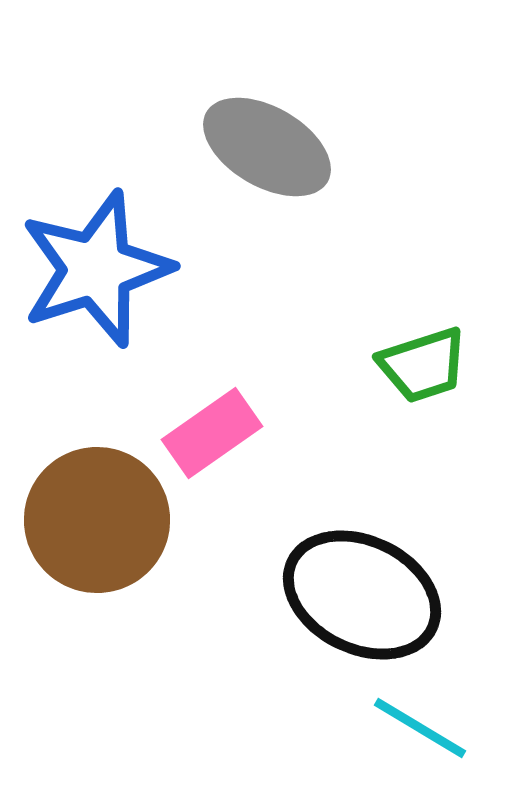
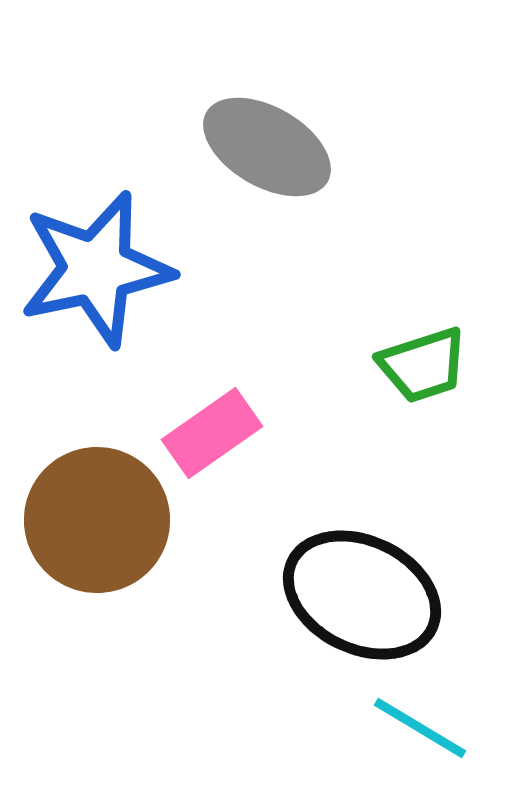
blue star: rotated 6 degrees clockwise
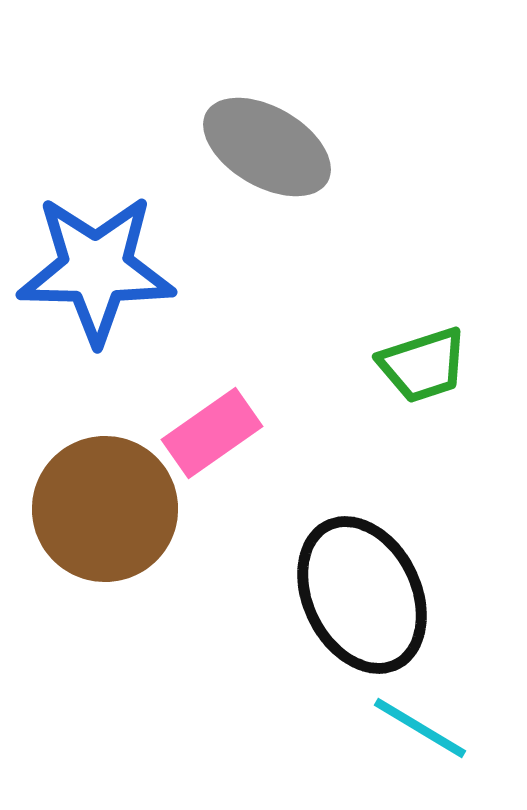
blue star: rotated 13 degrees clockwise
brown circle: moved 8 px right, 11 px up
black ellipse: rotated 38 degrees clockwise
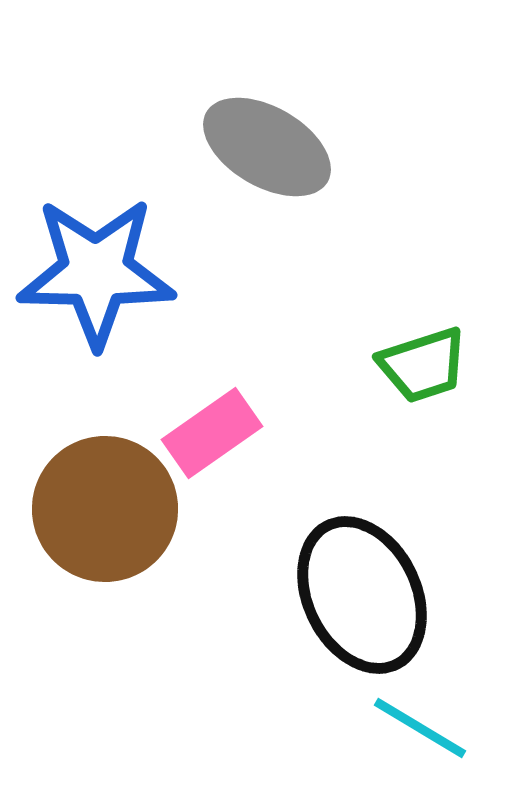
blue star: moved 3 px down
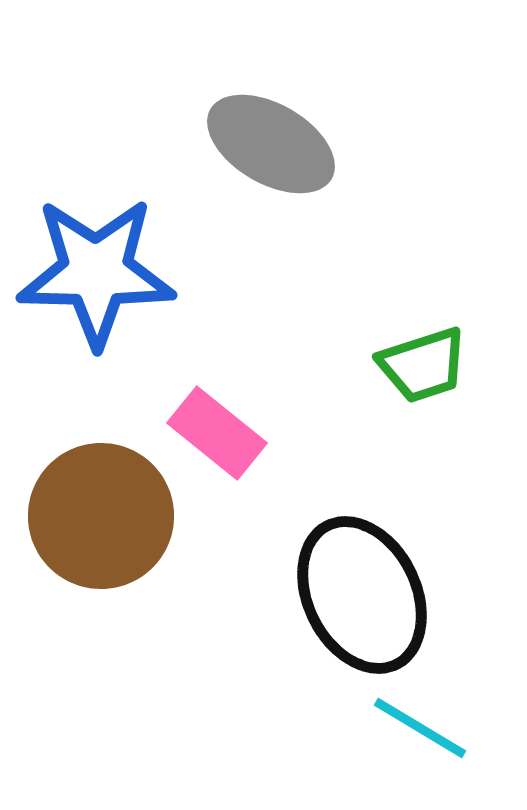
gray ellipse: moved 4 px right, 3 px up
pink rectangle: moved 5 px right; rotated 74 degrees clockwise
brown circle: moved 4 px left, 7 px down
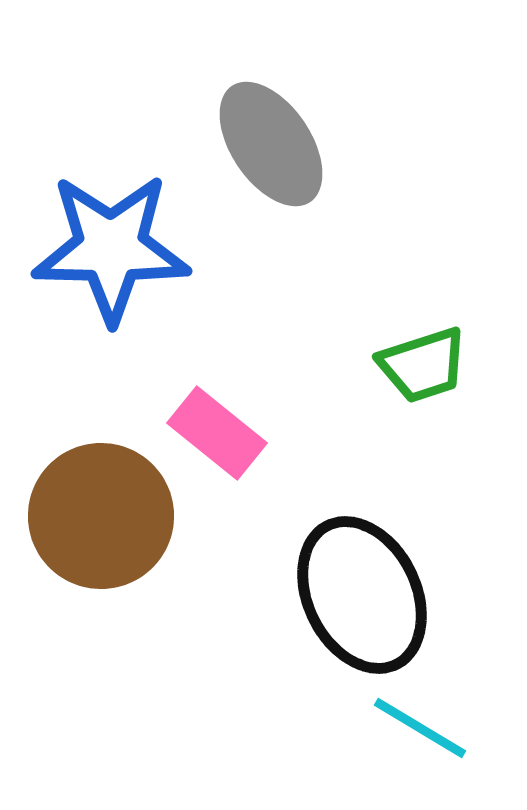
gray ellipse: rotated 26 degrees clockwise
blue star: moved 15 px right, 24 px up
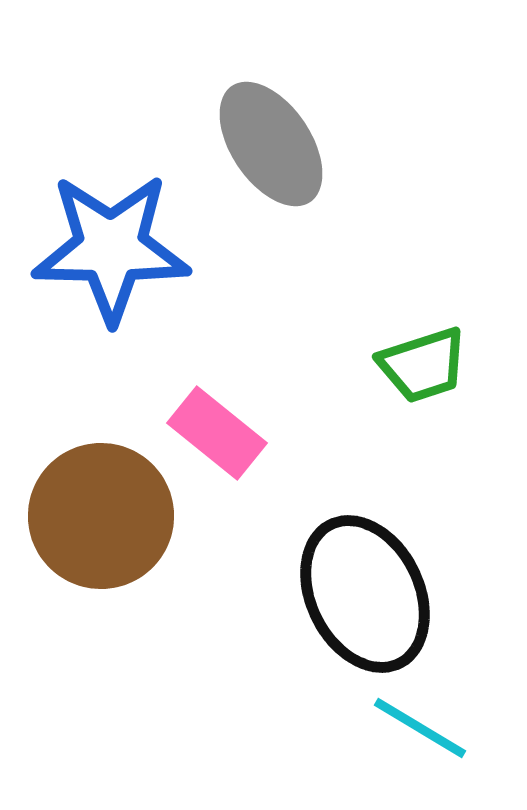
black ellipse: moved 3 px right, 1 px up
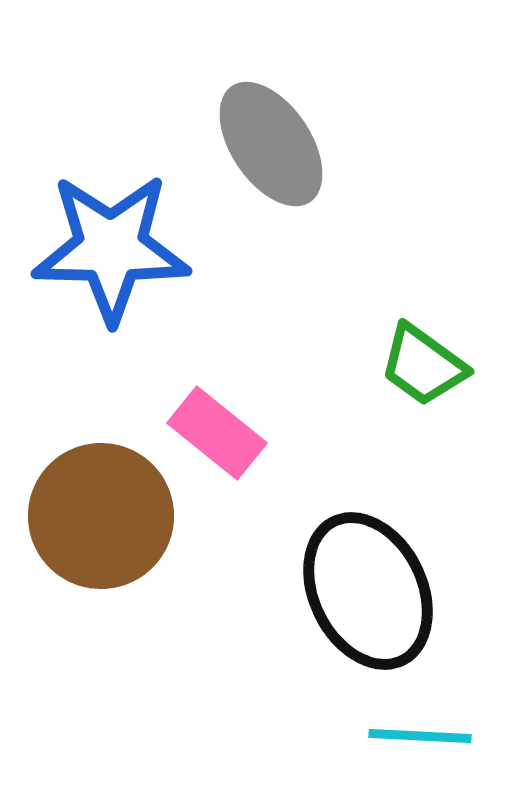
green trapezoid: rotated 54 degrees clockwise
black ellipse: moved 3 px right, 3 px up
cyan line: moved 8 px down; rotated 28 degrees counterclockwise
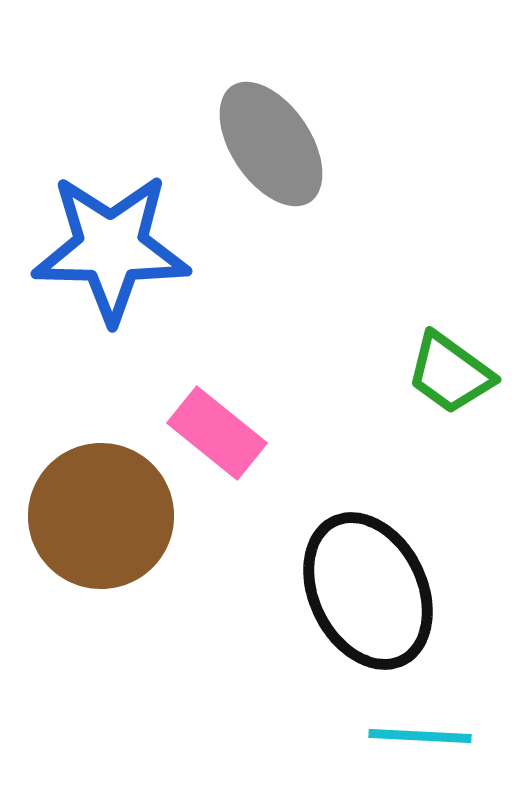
green trapezoid: moved 27 px right, 8 px down
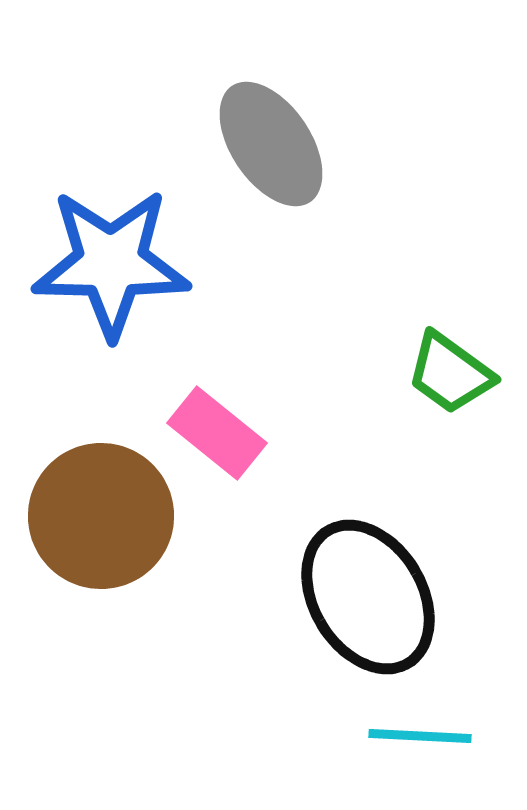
blue star: moved 15 px down
black ellipse: moved 6 px down; rotated 5 degrees counterclockwise
